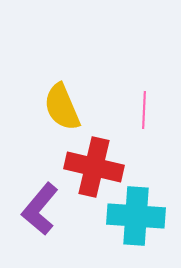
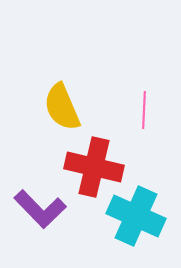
purple L-shape: rotated 84 degrees counterclockwise
cyan cross: rotated 20 degrees clockwise
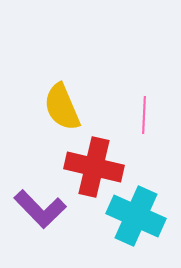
pink line: moved 5 px down
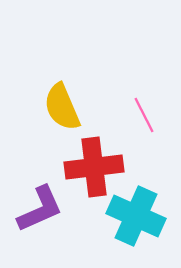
pink line: rotated 30 degrees counterclockwise
red cross: rotated 20 degrees counterclockwise
purple L-shape: rotated 70 degrees counterclockwise
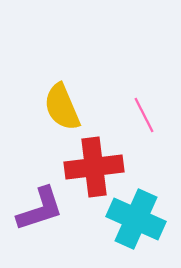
purple L-shape: rotated 6 degrees clockwise
cyan cross: moved 3 px down
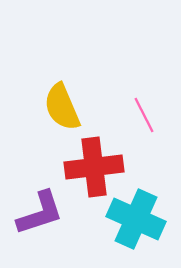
purple L-shape: moved 4 px down
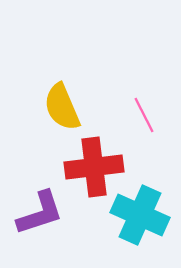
cyan cross: moved 4 px right, 4 px up
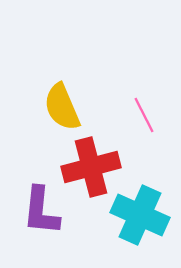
red cross: moved 3 px left; rotated 8 degrees counterclockwise
purple L-shape: moved 1 px right, 2 px up; rotated 114 degrees clockwise
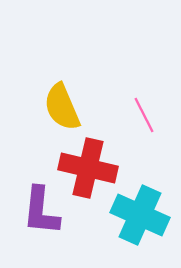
red cross: moved 3 px left, 1 px down; rotated 28 degrees clockwise
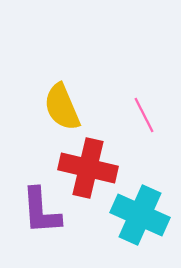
purple L-shape: rotated 10 degrees counterclockwise
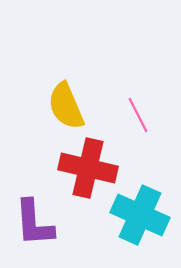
yellow semicircle: moved 4 px right, 1 px up
pink line: moved 6 px left
purple L-shape: moved 7 px left, 12 px down
